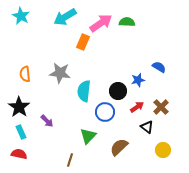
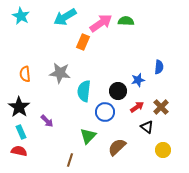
green semicircle: moved 1 px left, 1 px up
blue semicircle: rotated 64 degrees clockwise
brown semicircle: moved 2 px left
red semicircle: moved 3 px up
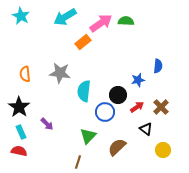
orange rectangle: rotated 28 degrees clockwise
blue semicircle: moved 1 px left, 1 px up
black circle: moved 4 px down
purple arrow: moved 3 px down
black triangle: moved 1 px left, 2 px down
brown line: moved 8 px right, 2 px down
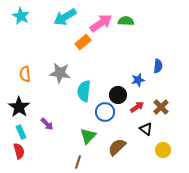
red semicircle: rotated 63 degrees clockwise
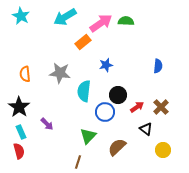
blue star: moved 32 px left, 15 px up
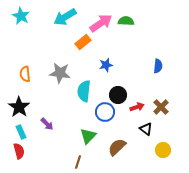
red arrow: rotated 16 degrees clockwise
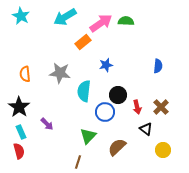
red arrow: rotated 96 degrees clockwise
